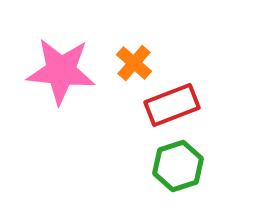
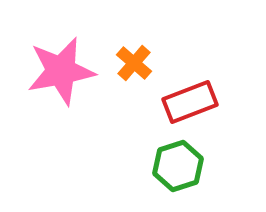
pink star: rotated 16 degrees counterclockwise
red rectangle: moved 18 px right, 3 px up
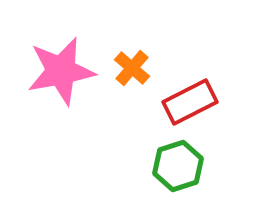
orange cross: moved 2 px left, 5 px down
red rectangle: rotated 6 degrees counterclockwise
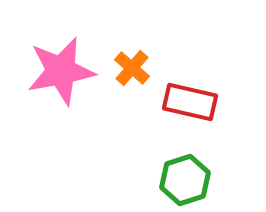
red rectangle: rotated 40 degrees clockwise
green hexagon: moved 7 px right, 14 px down
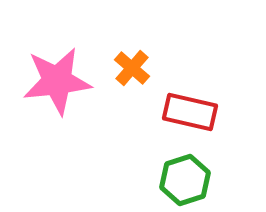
pink star: moved 4 px left, 10 px down; rotated 4 degrees clockwise
red rectangle: moved 10 px down
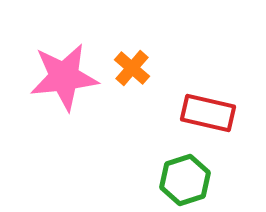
pink star: moved 7 px right, 4 px up
red rectangle: moved 18 px right, 1 px down
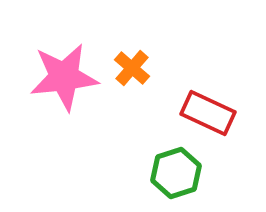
red rectangle: rotated 12 degrees clockwise
green hexagon: moved 9 px left, 7 px up
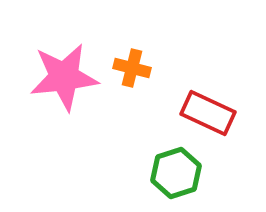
orange cross: rotated 27 degrees counterclockwise
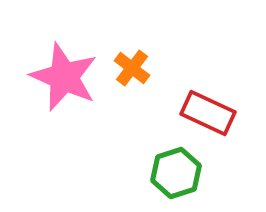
orange cross: rotated 24 degrees clockwise
pink star: rotated 30 degrees clockwise
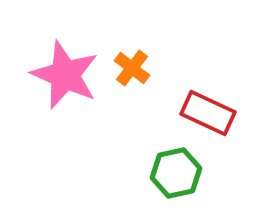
pink star: moved 1 px right, 2 px up
green hexagon: rotated 6 degrees clockwise
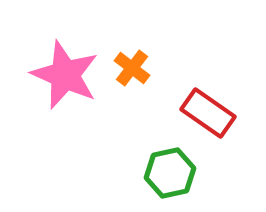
red rectangle: rotated 10 degrees clockwise
green hexagon: moved 6 px left
